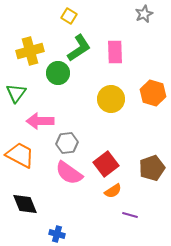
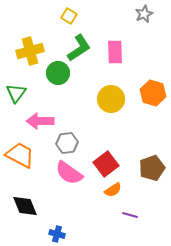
orange semicircle: moved 1 px up
black diamond: moved 2 px down
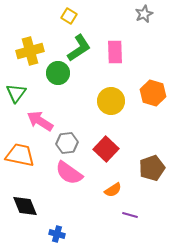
yellow circle: moved 2 px down
pink arrow: rotated 32 degrees clockwise
orange trapezoid: rotated 16 degrees counterclockwise
red square: moved 15 px up; rotated 10 degrees counterclockwise
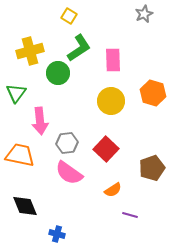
pink rectangle: moved 2 px left, 8 px down
pink arrow: rotated 128 degrees counterclockwise
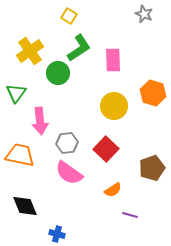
gray star: rotated 24 degrees counterclockwise
yellow cross: rotated 20 degrees counterclockwise
yellow circle: moved 3 px right, 5 px down
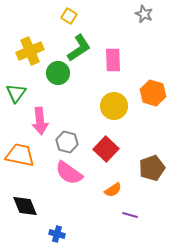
yellow cross: rotated 12 degrees clockwise
gray hexagon: moved 1 px up; rotated 20 degrees clockwise
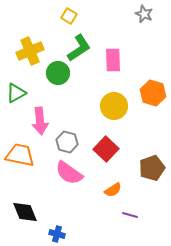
green triangle: rotated 25 degrees clockwise
black diamond: moved 6 px down
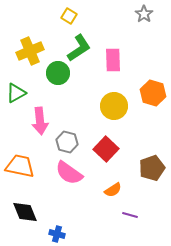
gray star: rotated 12 degrees clockwise
orange trapezoid: moved 11 px down
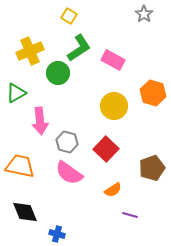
pink rectangle: rotated 60 degrees counterclockwise
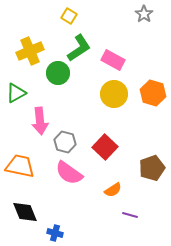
yellow circle: moved 12 px up
gray hexagon: moved 2 px left
red square: moved 1 px left, 2 px up
blue cross: moved 2 px left, 1 px up
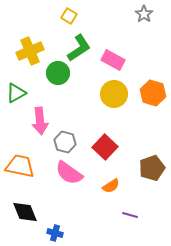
orange semicircle: moved 2 px left, 4 px up
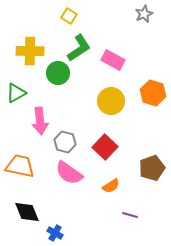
gray star: rotated 12 degrees clockwise
yellow cross: rotated 24 degrees clockwise
yellow circle: moved 3 px left, 7 px down
black diamond: moved 2 px right
blue cross: rotated 14 degrees clockwise
